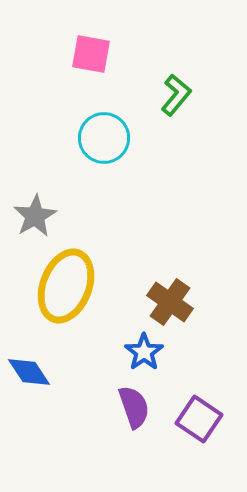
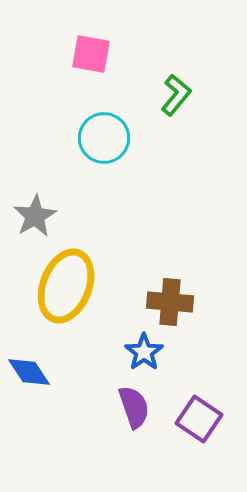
brown cross: rotated 30 degrees counterclockwise
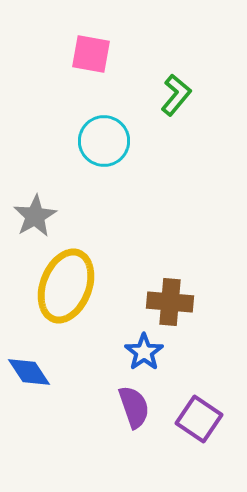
cyan circle: moved 3 px down
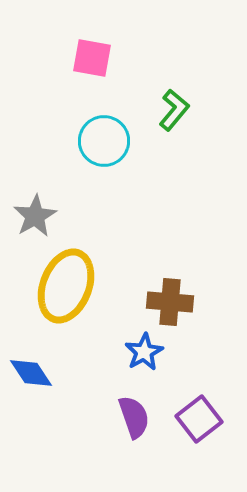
pink square: moved 1 px right, 4 px down
green L-shape: moved 2 px left, 15 px down
blue star: rotated 6 degrees clockwise
blue diamond: moved 2 px right, 1 px down
purple semicircle: moved 10 px down
purple square: rotated 18 degrees clockwise
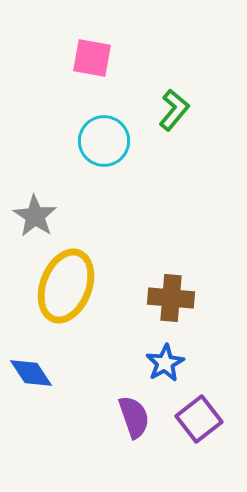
gray star: rotated 9 degrees counterclockwise
brown cross: moved 1 px right, 4 px up
blue star: moved 21 px right, 11 px down
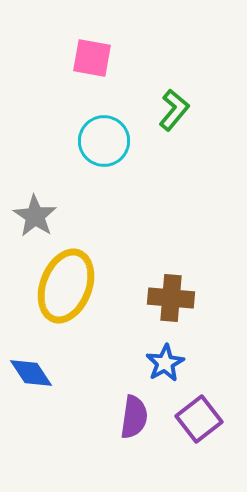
purple semicircle: rotated 27 degrees clockwise
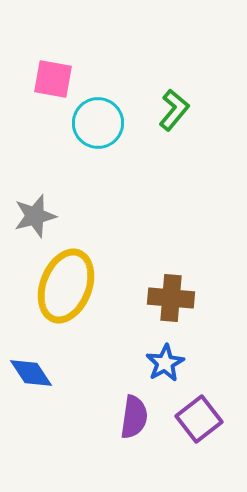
pink square: moved 39 px left, 21 px down
cyan circle: moved 6 px left, 18 px up
gray star: rotated 24 degrees clockwise
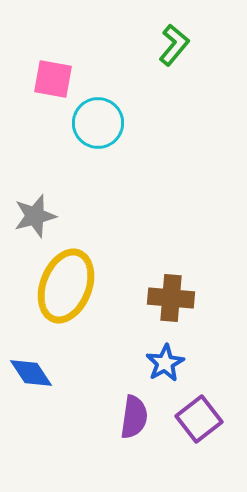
green L-shape: moved 65 px up
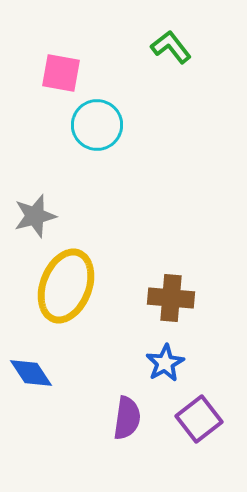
green L-shape: moved 3 px left, 2 px down; rotated 78 degrees counterclockwise
pink square: moved 8 px right, 6 px up
cyan circle: moved 1 px left, 2 px down
purple semicircle: moved 7 px left, 1 px down
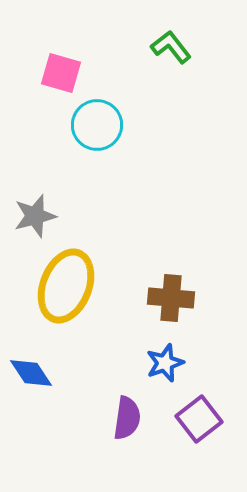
pink square: rotated 6 degrees clockwise
blue star: rotated 9 degrees clockwise
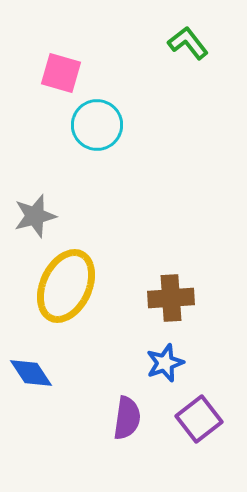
green L-shape: moved 17 px right, 4 px up
yellow ellipse: rotated 4 degrees clockwise
brown cross: rotated 9 degrees counterclockwise
